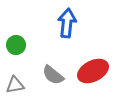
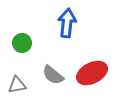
green circle: moved 6 px right, 2 px up
red ellipse: moved 1 px left, 2 px down
gray triangle: moved 2 px right
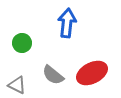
gray triangle: rotated 36 degrees clockwise
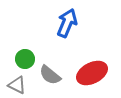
blue arrow: rotated 16 degrees clockwise
green circle: moved 3 px right, 16 px down
gray semicircle: moved 3 px left
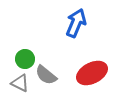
blue arrow: moved 9 px right
gray semicircle: moved 4 px left
gray triangle: moved 3 px right, 2 px up
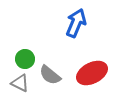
gray semicircle: moved 4 px right
